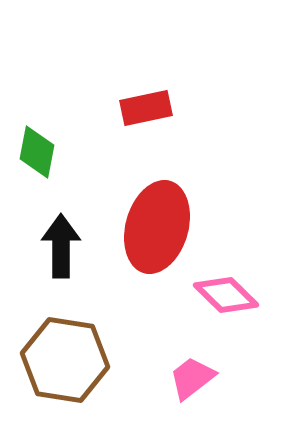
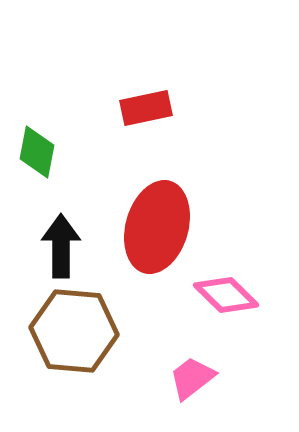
brown hexagon: moved 9 px right, 29 px up; rotated 4 degrees counterclockwise
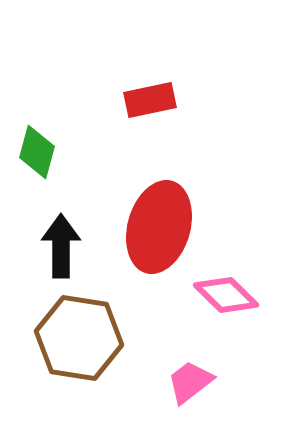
red rectangle: moved 4 px right, 8 px up
green diamond: rotated 4 degrees clockwise
red ellipse: moved 2 px right
brown hexagon: moved 5 px right, 7 px down; rotated 4 degrees clockwise
pink trapezoid: moved 2 px left, 4 px down
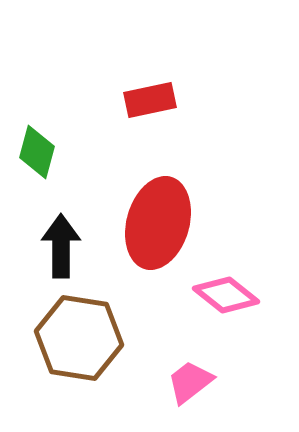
red ellipse: moved 1 px left, 4 px up
pink diamond: rotated 6 degrees counterclockwise
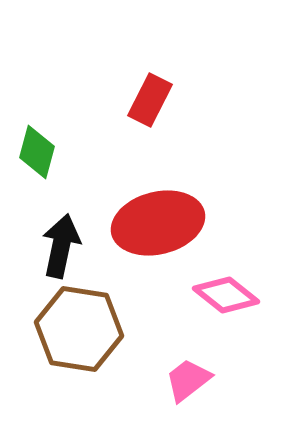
red rectangle: rotated 51 degrees counterclockwise
red ellipse: rotated 60 degrees clockwise
black arrow: rotated 12 degrees clockwise
brown hexagon: moved 9 px up
pink trapezoid: moved 2 px left, 2 px up
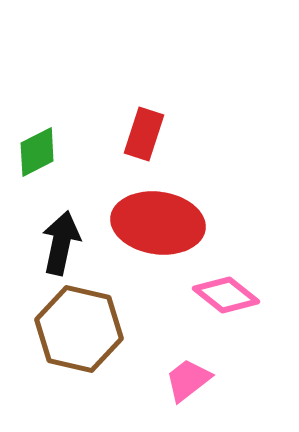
red rectangle: moved 6 px left, 34 px down; rotated 9 degrees counterclockwise
green diamond: rotated 48 degrees clockwise
red ellipse: rotated 22 degrees clockwise
black arrow: moved 3 px up
brown hexagon: rotated 4 degrees clockwise
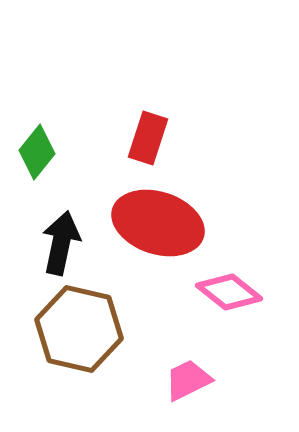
red rectangle: moved 4 px right, 4 px down
green diamond: rotated 24 degrees counterclockwise
red ellipse: rotated 10 degrees clockwise
pink diamond: moved 3 px right, 3 px up
pink trapezoid: rotated 12 degrees clockwise
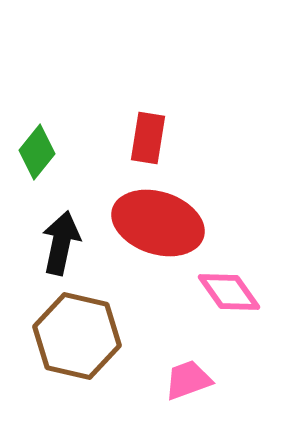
red rectangle: rotated 9 degrees counterclockwise
pink diamond: rotated 16 degrees clockwise
brown hexagon: moved 2 px left, 7 px down
pink trapezoid: rotated 6 degrees clockwise
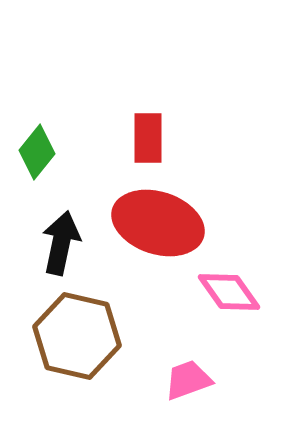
red rectangle: rotated 9 degrees counterclockwise
